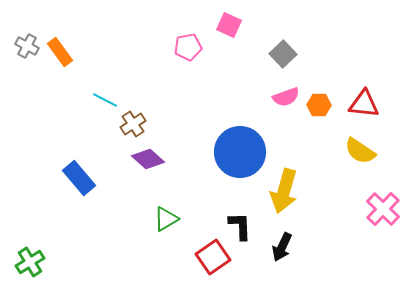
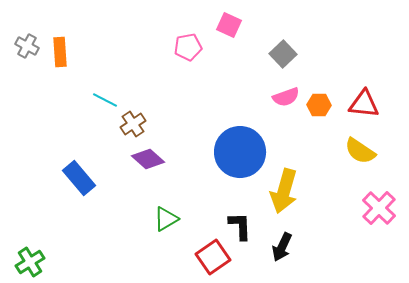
orange rectangle: rotated 32 degrees clockwise
pink cross: moved 4 px left, 1 px up
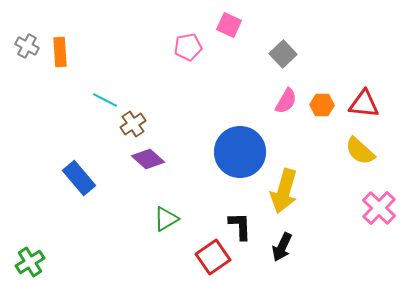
pink semicircle: moved 4 px down; rotated 40 degrees counterclockwise
orange hexagon: moved 3 px right
yellow semicircle: rotated 8 degrees clockwise
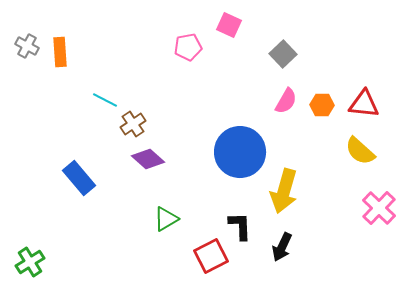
red square: moved 2 px left, 1 px up; rotated 8 degrees clockwise
